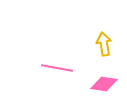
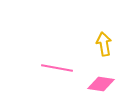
pink diamond: moved 3 px left
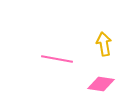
pink line: moved 9 px up
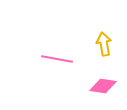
pink diamond: moved 2 px right, 2 px down
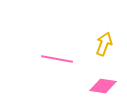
yellow arrow: rotated 30 degrees clockwise
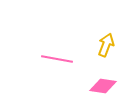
yellow arrow: moved 2 px right, 1 px down
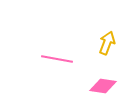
yellow arrow: moved 1 px right, 2 px up
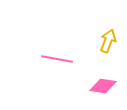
yellow arrow: moved 1 px right, 2 px up
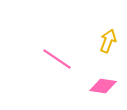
pink line: rotated 24 degrees clockwise
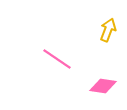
yellow arrow: moved 11 px up
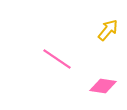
yellow arrow: rotated 20 degrees clockwise
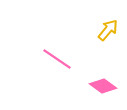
pink diamond: rotated 28 degrees clockwise
